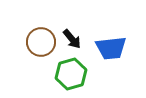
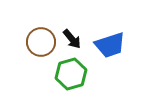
blue trapezoid: moved 1 px left, 3 px up; rotated 12 degrees counterclockwise
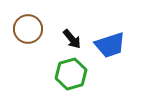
brown circle: moved 13 px left, 13 px up
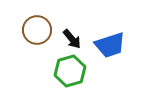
brown circle: moved 9 px right, 1 px down
green hexagon: moved 1 px left, 3 px up
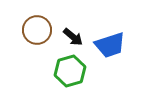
black arrow: moved 1 px right, 2 px up; rotated 10 degrees counterclockwise
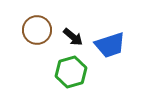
green hexagon: moved 1 px right, 1 px down
